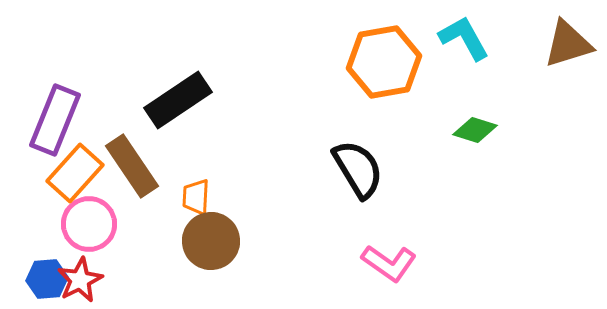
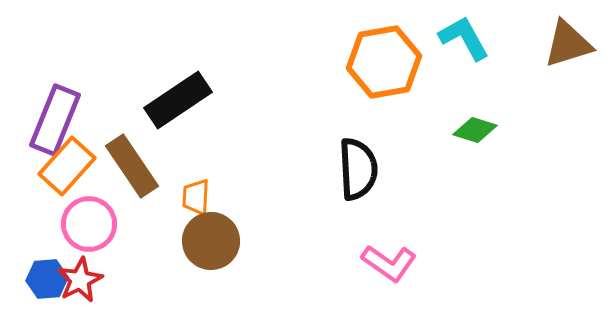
black semicircle: rotated 28 degrees clockwise
orange rectangle: moved 8 px left, 7 px up
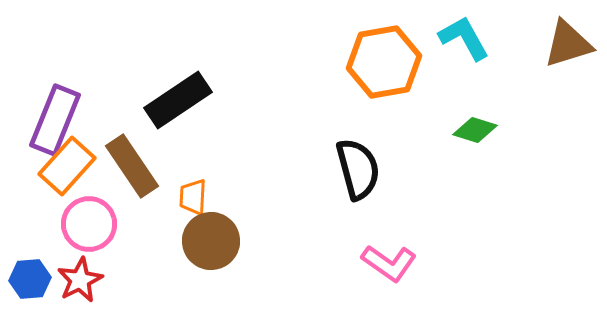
black semicircle: rotated 12 degrees counterclockwise
orange trapezoid: moved 3 px left
blue hexagon: moved 17 px left
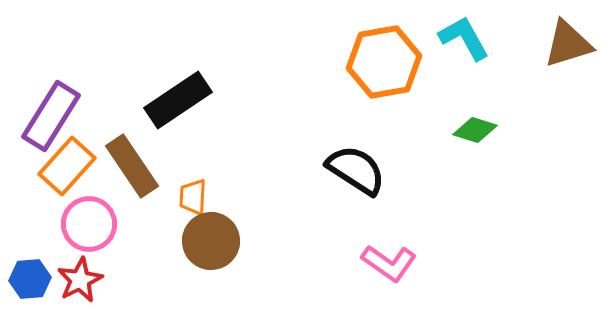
purple rectangle: moved 4 px left, 4 px up; rotated 10 degrees clockwise
black semicircle: moved 2 px left, 1 px down; rotated 42 degrees counterclockwise
